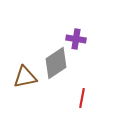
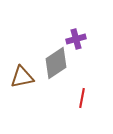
purple cross: rotated 24 degrees counterclockwise
brown triangle: moved 3 px left
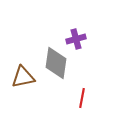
gray diamond: rotated 48 degrees counterclockwise
brown triangle: moved 1 px right
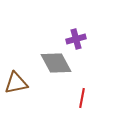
gray diamond: rotated 36 degrees counterclockwise
brown triangle: moved 7 px left, 6 px down
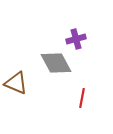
brown triangle: rotated 35 degrees clockwise
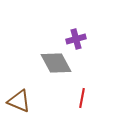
brown triangle: moved 3 px right, 18 px down
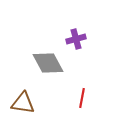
gray diamond: moved 8 px left
brown triangle: moved 4 px right, 2 px down; rotated 15 degrees counterclockwise
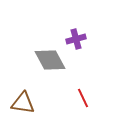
gray diamond: moved 2 px right, 3 px up
red line: moved 1 px right; rotated 36 degrees counterclockwise
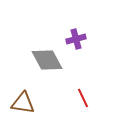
gray diamond: moved 3 px left
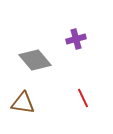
gray diamond: moved 12 px left; rotated 12 degrees counterclockwise
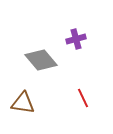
gray diamond: moved 6 px right
